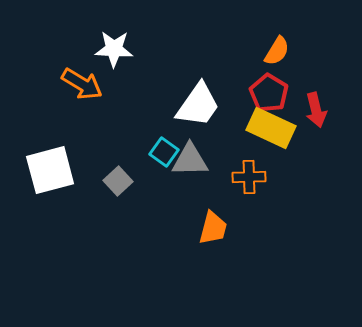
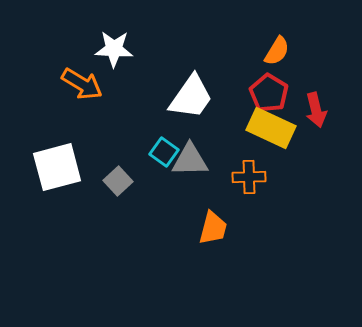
white trapezoid: moved 7 px left, 8 px up
white square: moved 7 px right, 3 px up
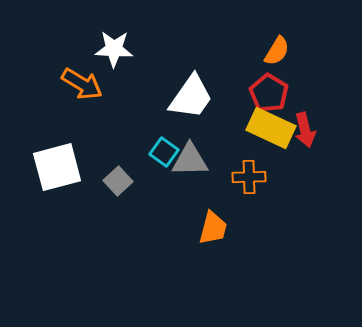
red arrow: moved 11 px left, 20 px down
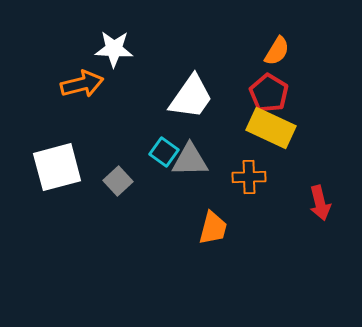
orange arrow: rotated 45 degrees counterclockwise
red arrow: moved 15 px right, 73 px down
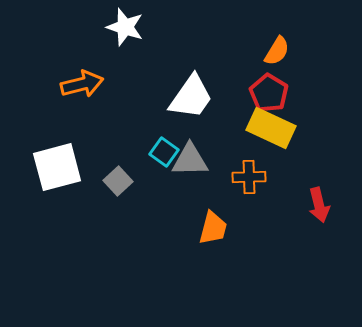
white star: moved 11 px right, 22 px up; rotated 15 degrees clockwise
red arrow: moved 1 px left, 2 px down
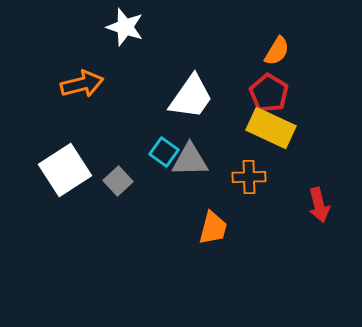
white square: moved 8 px right, 3 px down; rotated 18 degrees counterclockwise
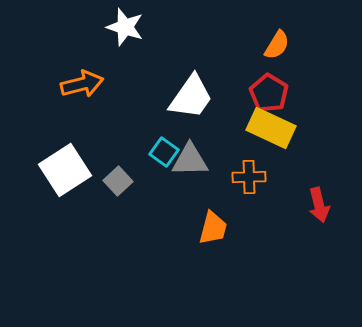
orange semicircle: moved 6 px up
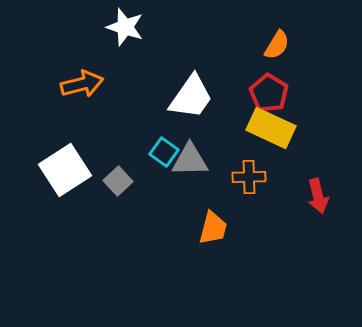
red arrow: moved 1 px left, 9 px up
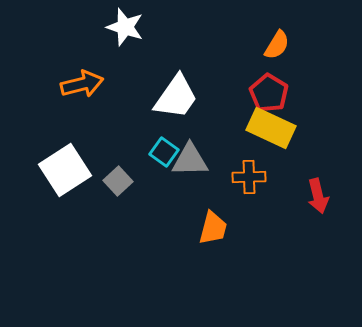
white trapezoid: moved 15 px left
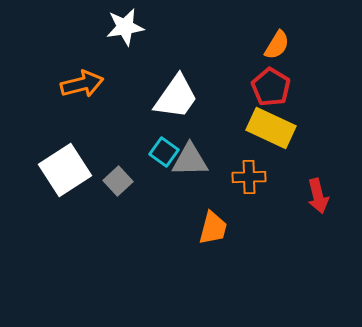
white star: rotated 27 degrees counterclockwise
red pentagon: moved 2 px right, 6 px up
